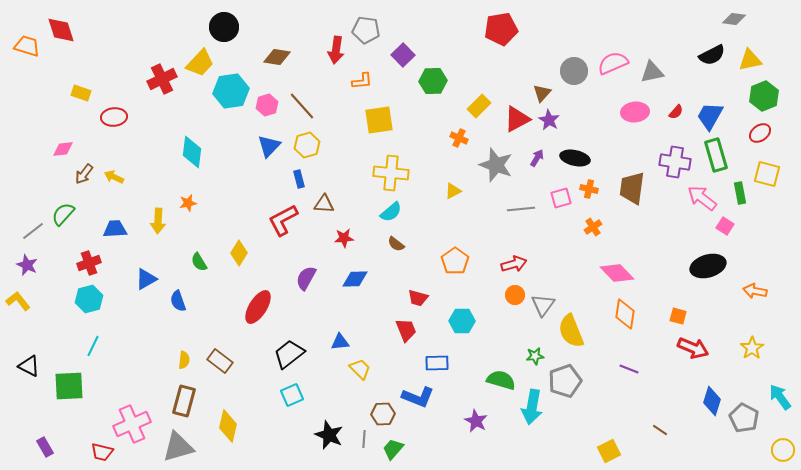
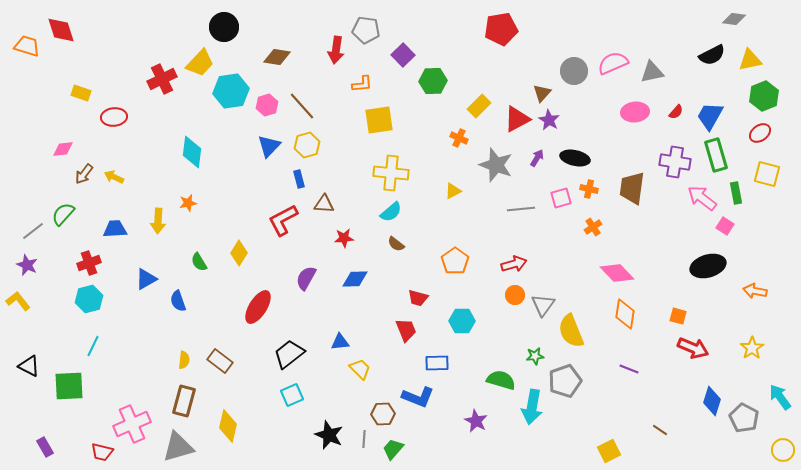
orange L-shape at (362, 81): moved 3 px down
green rectangle at (740, 193): moved 4 px left
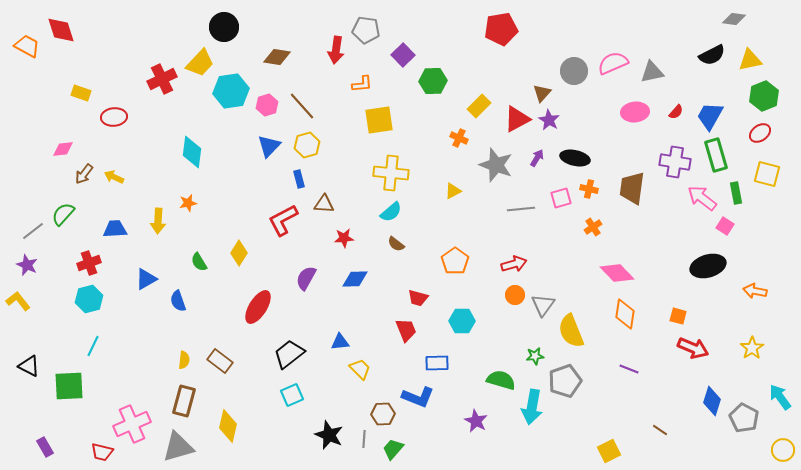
orange trapezoid at (27, 46): rotated 12 degrees clockwise
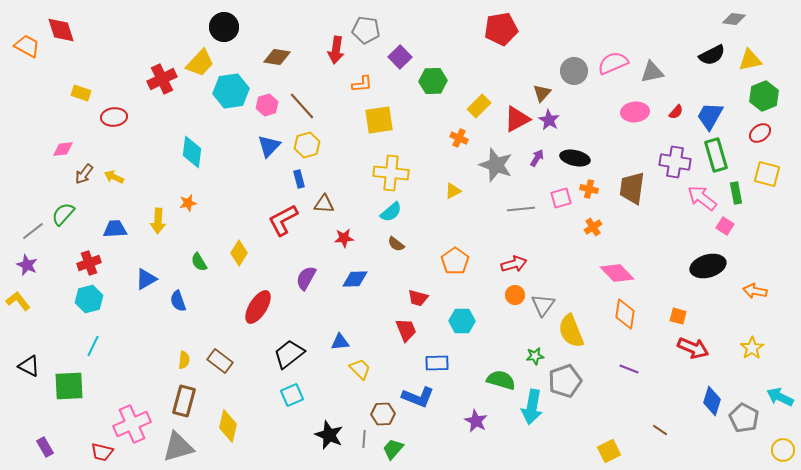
purple square at (403, 55): moved 3 px left, 2 px down
cyan arrow at (780, 397): rotated 28 degrees counterclockwise
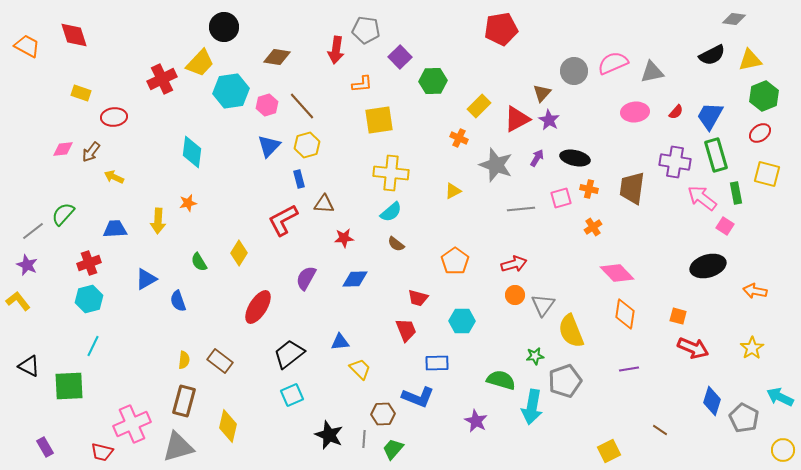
red diamond at (61, 30): moved 13 px right, 5 px down
brown arrow at (84, 174): moved 7 px right, 22 px up
purple line at (629, 369): rotated 30 degrees counterclockwise
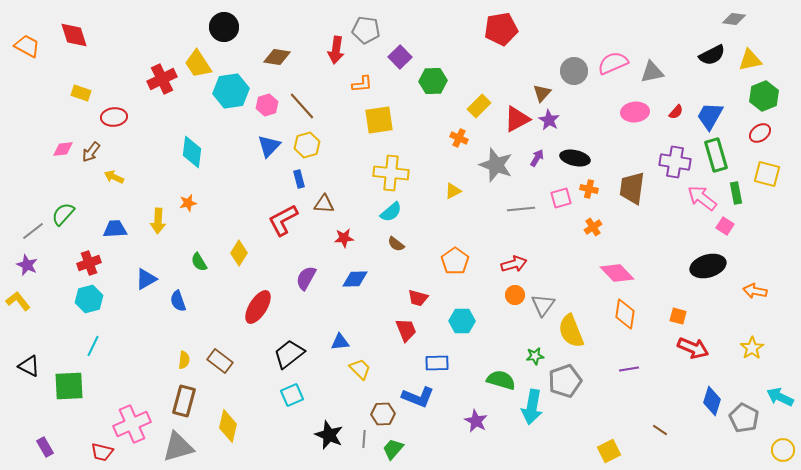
yellow trapezoid at (200, 63): moved 2 px left, 1 px down; rotated 104 degrees clockwise
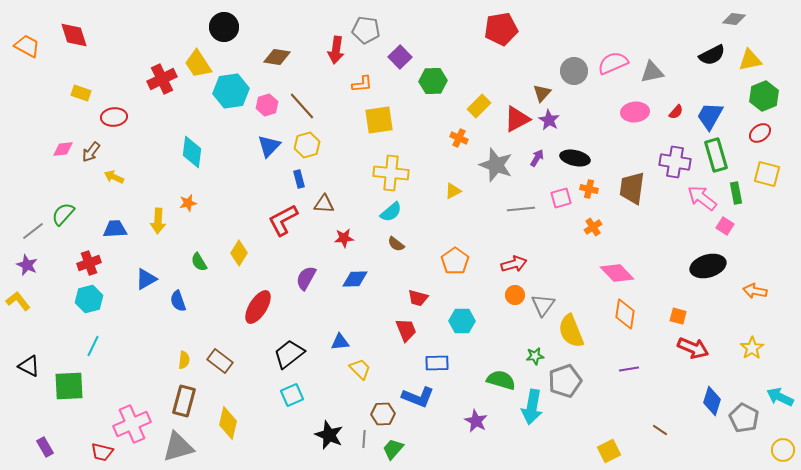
yellow diamond at (228, 426): moved 3 px up
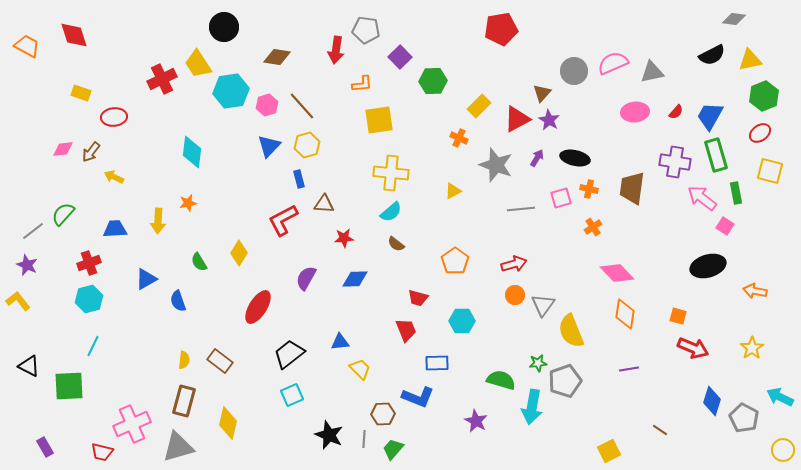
yellow square at (767, 174): moved 3 px right, 3 px up
green star at (535, 356): moved 3 px right, 7 px down
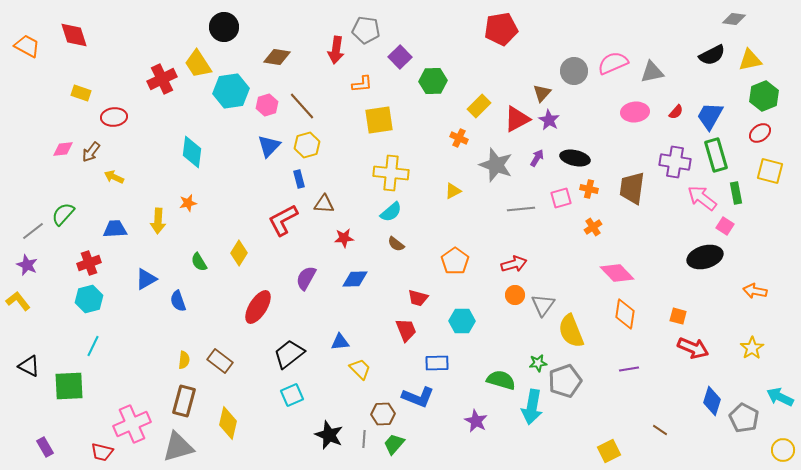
black ellipse at (708, 266): moved 3 px left, 9 px up
green trapezoid at (393, 449): moved 1 px right, 5 px up
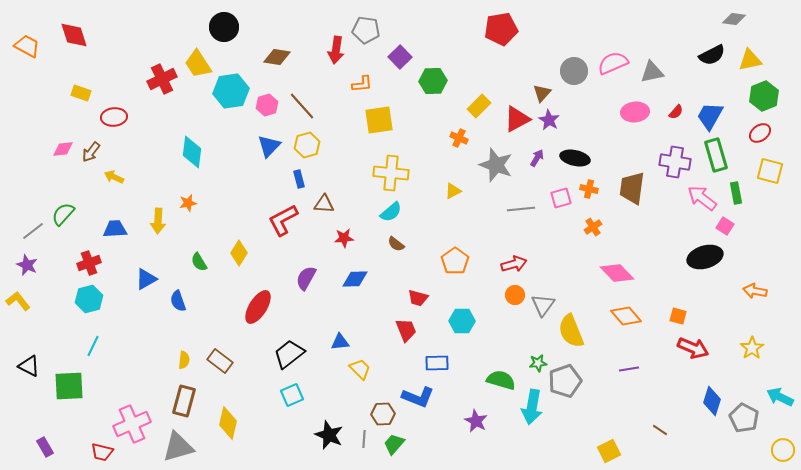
orange diamond at (625, 314): moved 1 px right, 2 px down; rotated 48 degrees counterclockwise
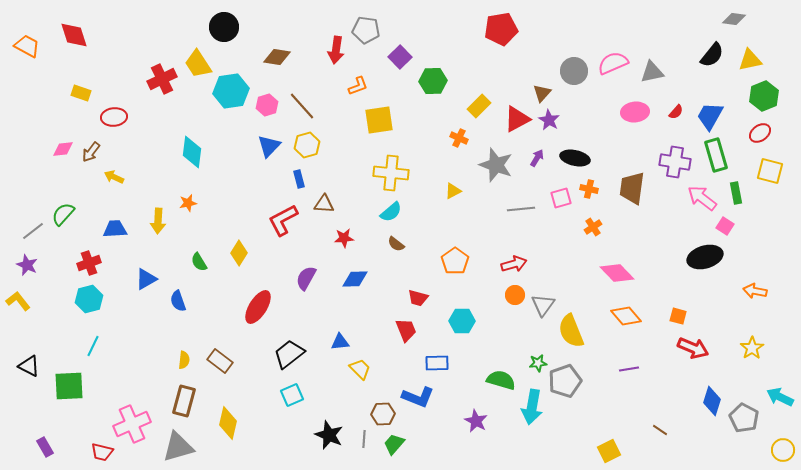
black semicircle at (712, 55): rotated 24 degrees counterclockwise
orange L-shape at (362, 84): moved 4 px left, 2 px down; rotated 15 degrees counterclockwise
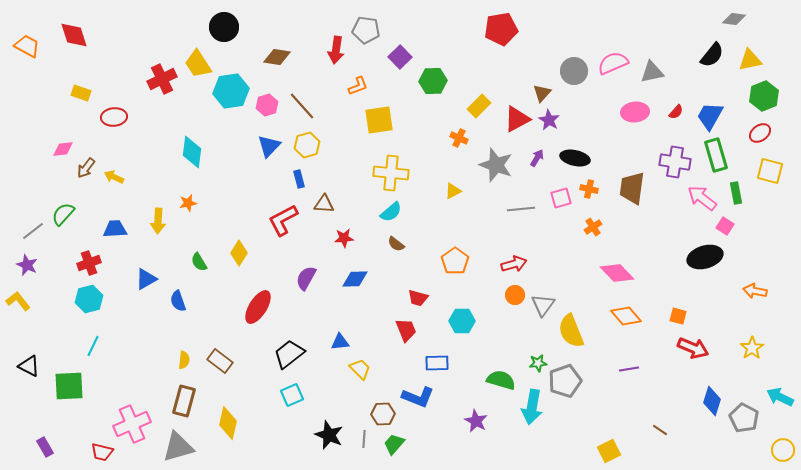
brown arrow at (91, 152): moved 5 px left, 16 px down
